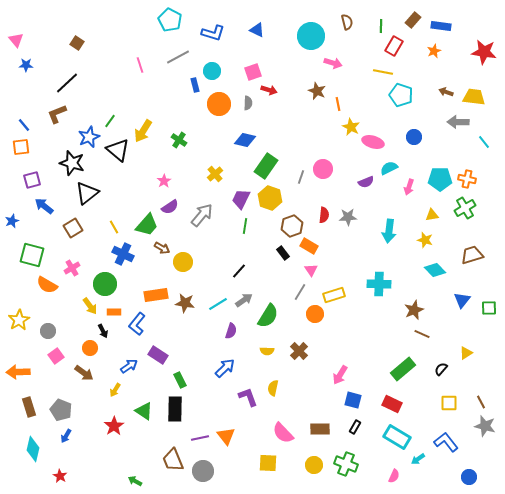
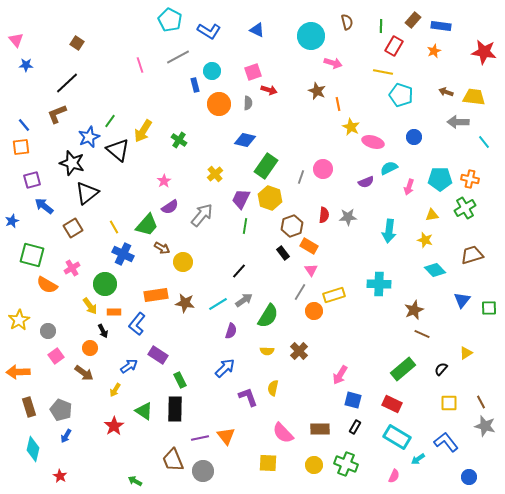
blue L-shape at (213, 33): moved 4 px left, 2 px up; rotated 15 degrees clockwise
orange cross at (467, 179): moved 3 px right
orange circle at (315, 314): moved 1 px left, 3 px up
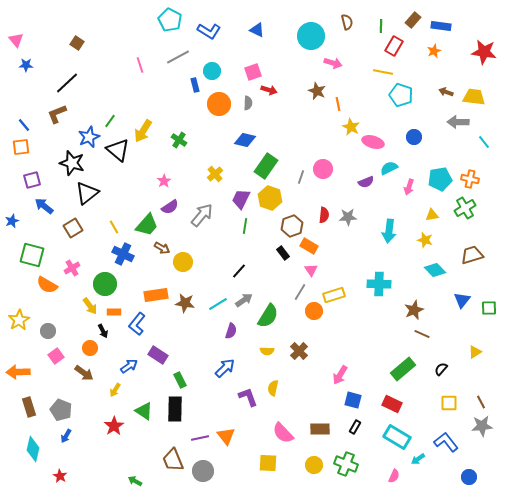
cyan pentagon at (440, 179): rotated 10 degrees counterclockwise
yellow triangle at (466, 353): moved 9 px right, 1 px up
gray star at (485, 426): moved 3 px left; rotated 20 degrees counterclockwise
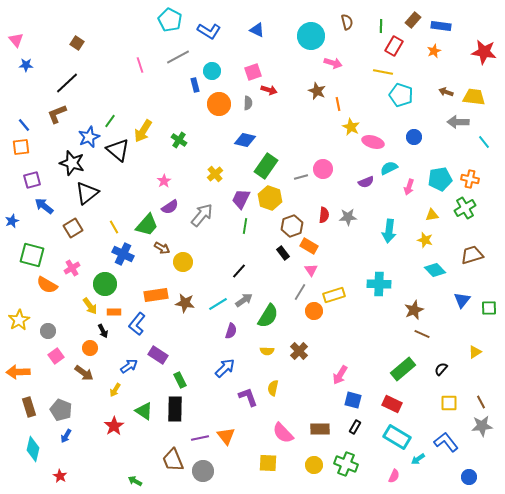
gray line at (301, 177): rotated 56 degrees clockwise
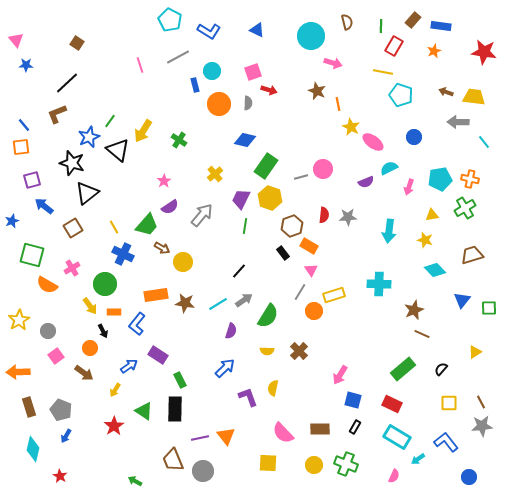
pink ellipse at (373, 142): rotated 20 degrees clockwise
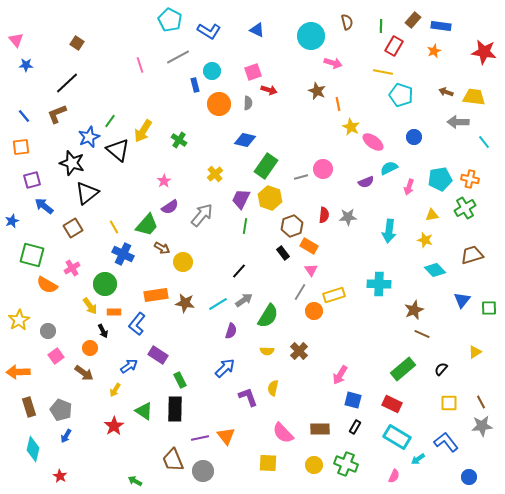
blue line at (24, 125): moved 9 px up
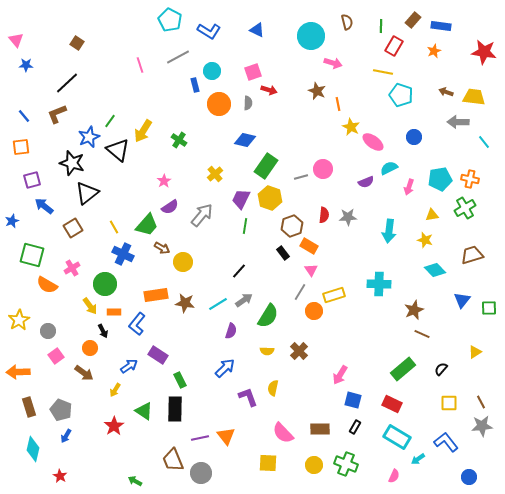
gray circle at (203, 471): moved 2 px left, 2 px down
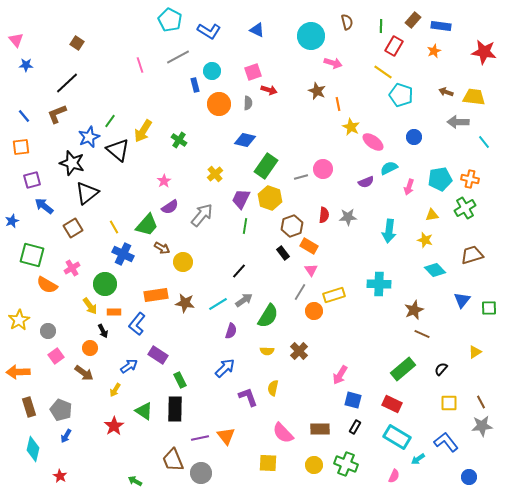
yellow line at (383, 72): rotated 24 degrees clockwise
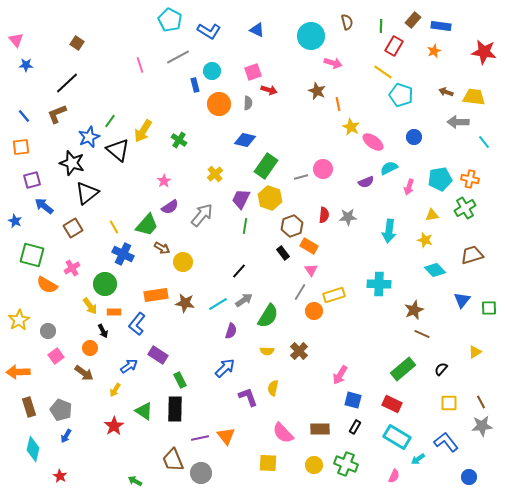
blue star at (12, 221): moved 3 px right; rotated 24 degrees counterclockwise
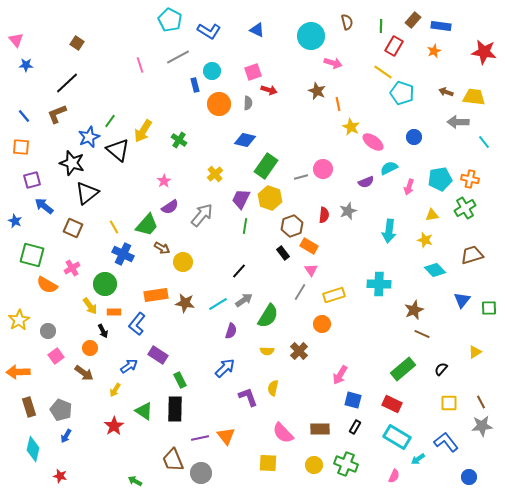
cyan pentagon at (401, 95): moved 1 px right, 2 px up
orange square at (21, 147): rotated 12 degrees clockwise
gray star at (348, 217): moved 6 px up; rotated 18 degrees counterclockwise
brown square at (73, 228): rotated 36 degrees counterclockwise
orange circle at (314, 311): moved 8 px right, 13 px down
red star at (60, 476): rotated 16 degrees counterclockwise
